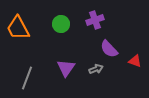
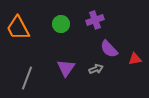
red triangle: moved 2 px up; rotated 32 degrees counterclockwise
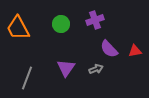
red triangle: moved 8 px up
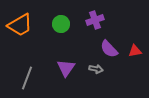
orange trapezoid: moved 2 px right, 3 px up; rotated 92 degrees counterclockwise
gray arrow: rotated 32 degrees clockwise
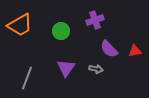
green circle: moved 7 px down
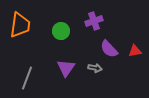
purple cross: moved 1 px left, 1 px down
orange trapezoid: rotated 52 degrees counterclockwise
gray arrow: moved 1 px left, 1 px up
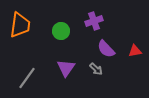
purple semicircle: moved 3 px left
gray arrow: moved 1 px right, 1 px down; rotated 32 degrees clockwise
gray line: rotated 15 degrees clockwise
